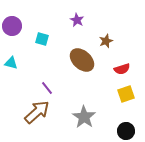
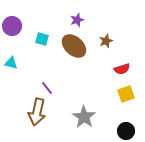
purple star: rotated 24 degrees clockwise
brown ellipse: moved 8 px left, 14 px up
brown arrow: rotated 144 degrees clockwise
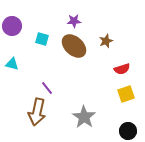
purple star: moved 3 px left, 1 px down; rotated 16 degrees clockwise
cyan triangle: moved 1 px right, 1 px down
black circle: moved 2 px right
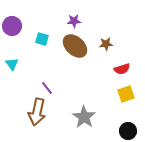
brown star: moved 3 px down; rotated 16 degrees clockwise
brown ellipse: moved 1 px right
cyan triangle: rotated 40 degrees clockwise
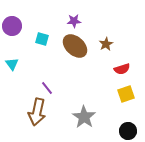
brown star: rotated 24 degrees counterclockwise
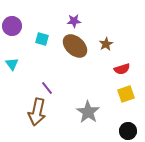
gray star: moved 4 px right, 5 px up
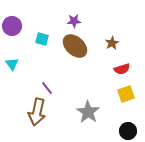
brown star: moved 6 px right, 1 px up
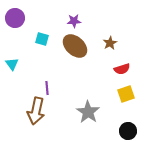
purple circle: moved 3 px right, 8 px up
brown star: moved 2 px left
purple line: rotated 32 degrees clockwise
brown arrow: moved 1 px left, 1 px up
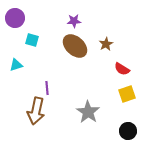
cyan square: moved 10 px left, 1 px down
brown star: moved 4 px left, 1 px down
cyan triangle: moved 4 px right, 1 px down; rotated 48 degrees clockwise
red semicircle: rotated 49 degrees clockwise
yellow square: moved 1 px right
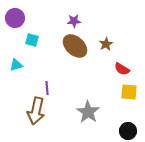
yellow square: moved 2 px right, 2 px up; rotated 24 degrees clockwise
